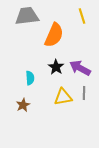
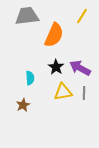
yellow line: rotated 49 degrees clockwise
yellow triangle: moved 5 px up
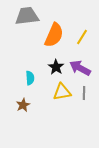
yellow line: moved 21 px down
yellow triangle: moved 1 px left
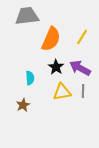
orange semicircle: moved 3 px left, 4 px down
gray line: moved 1 px left, 2 px up
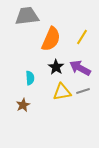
gray line: rotated 72 degrees clockwise
